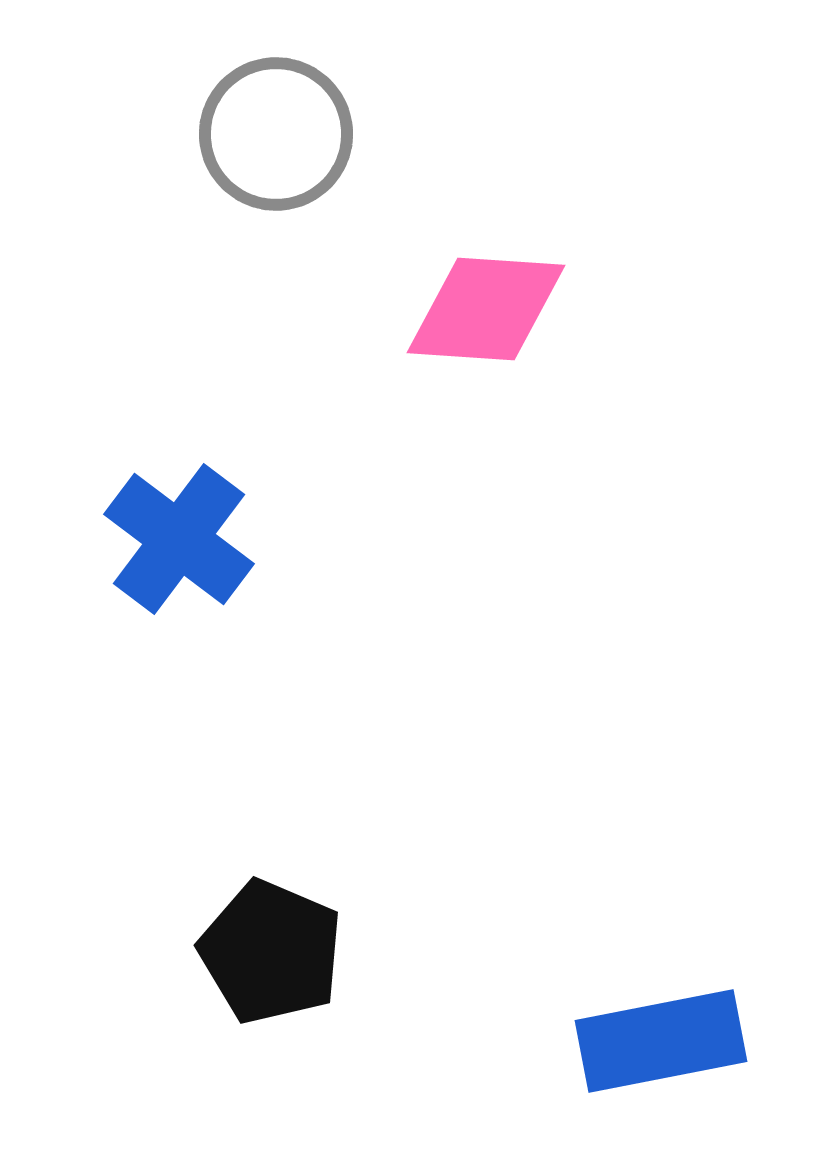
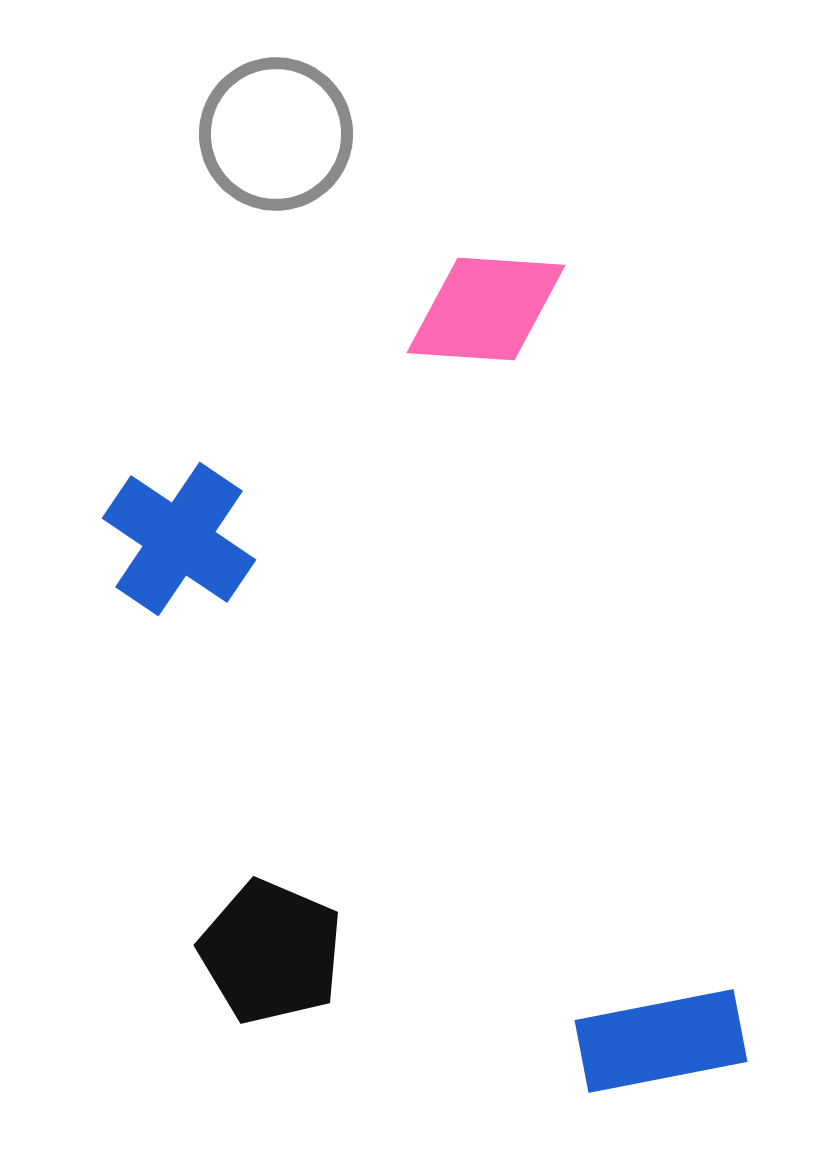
blue cross: rotated 3 degrees counterclockwise
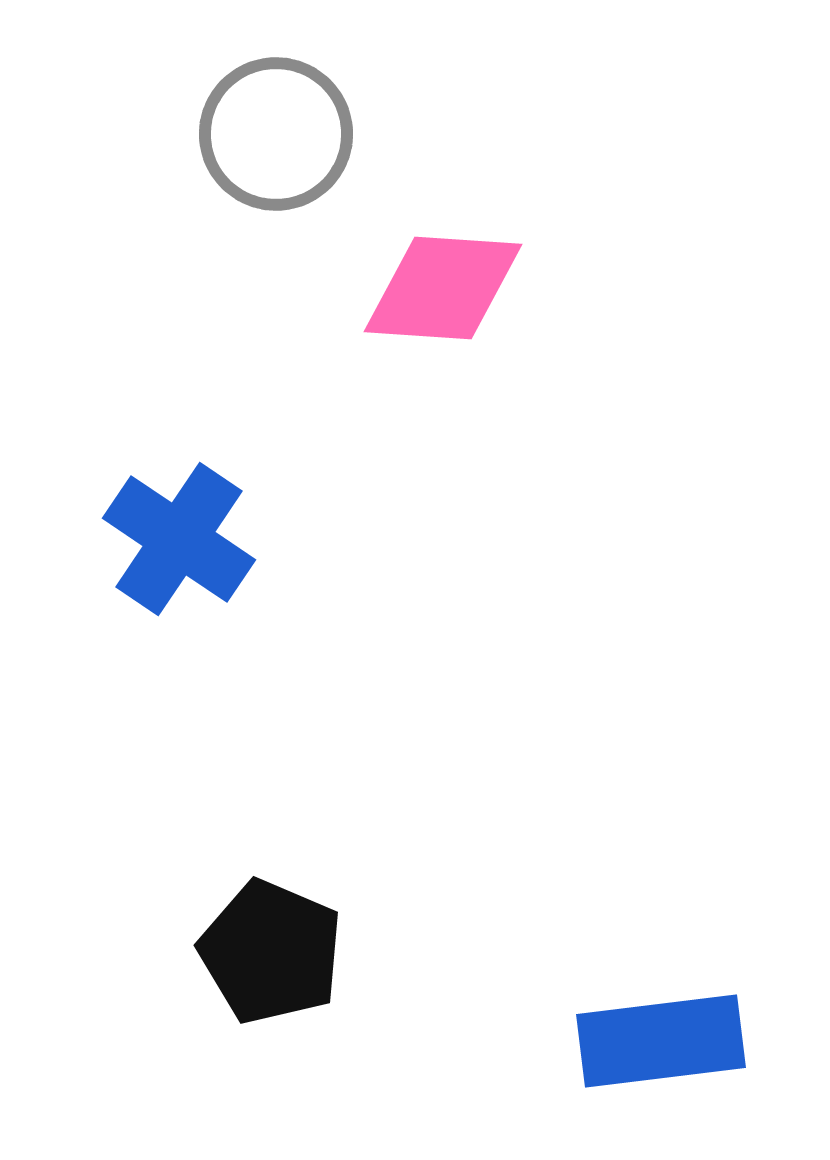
pink diamond: moved 43 px left, 21 px up
blue rectangle: rotated 4 degrees clockwise
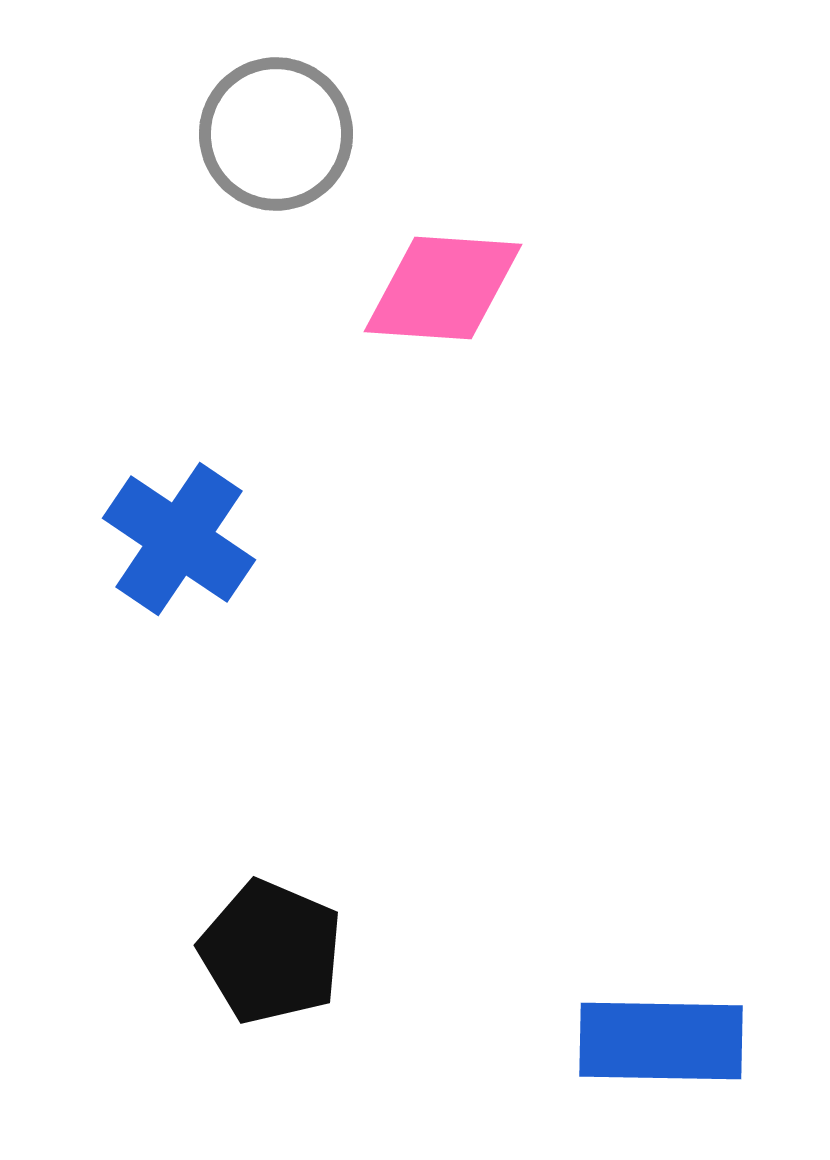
blue rectangle: rotated 8 degrees clockwise
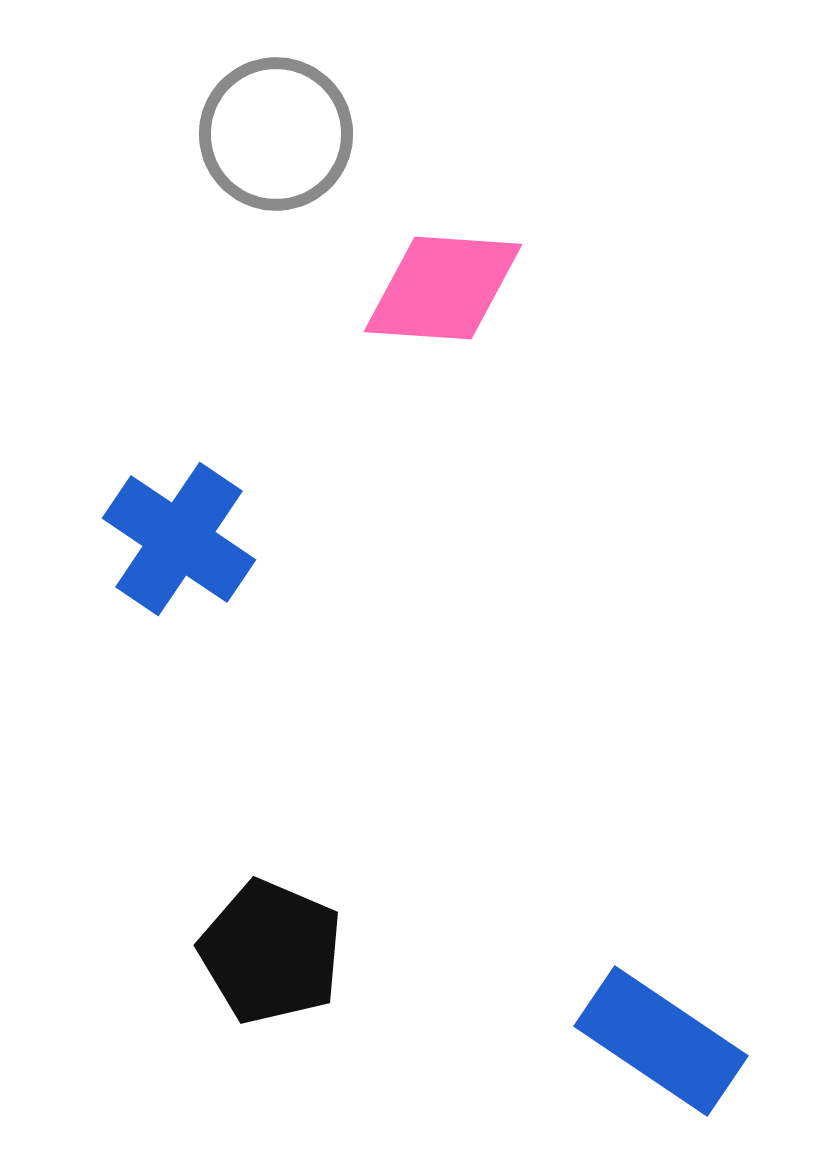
blue rectangle: rotated 33 degrees clockwise
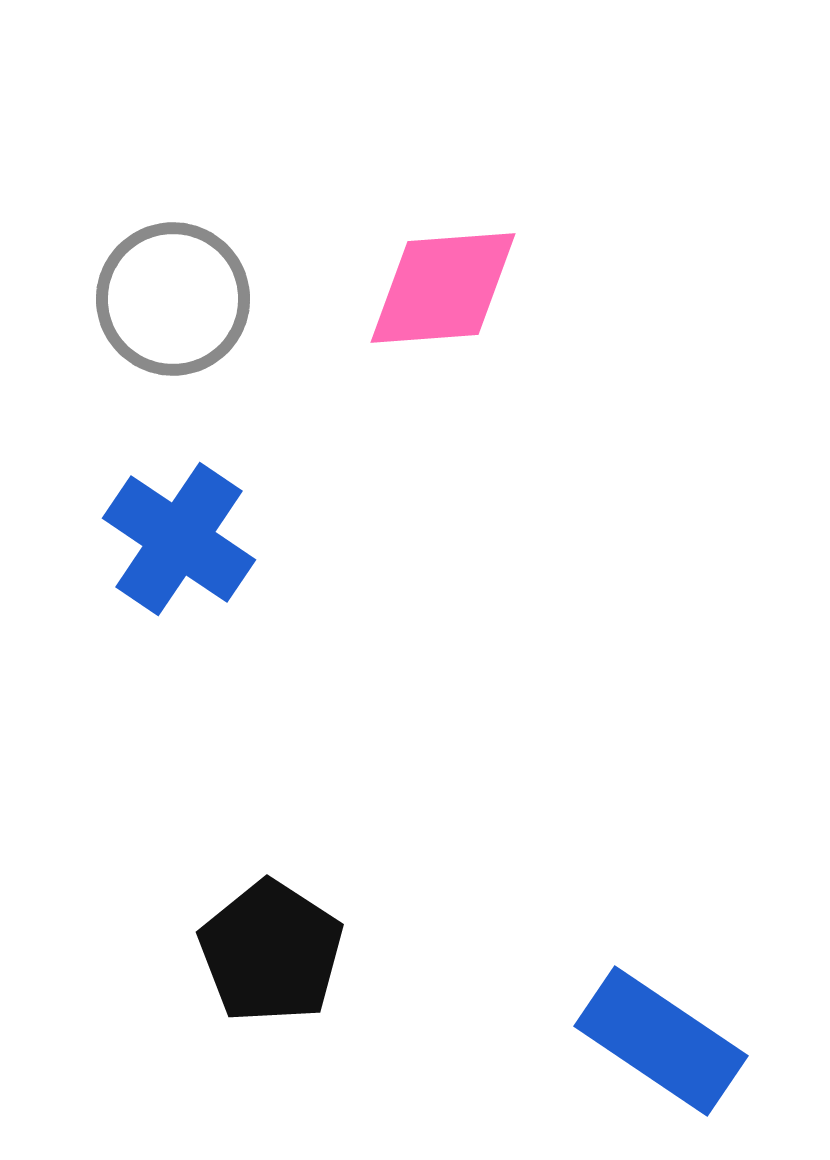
gray circle: moved 103 px left, 165 px down
pink diamond: rotated 8 degrees counterclockwise
black pentagon: rotated 10 degrees clockwise
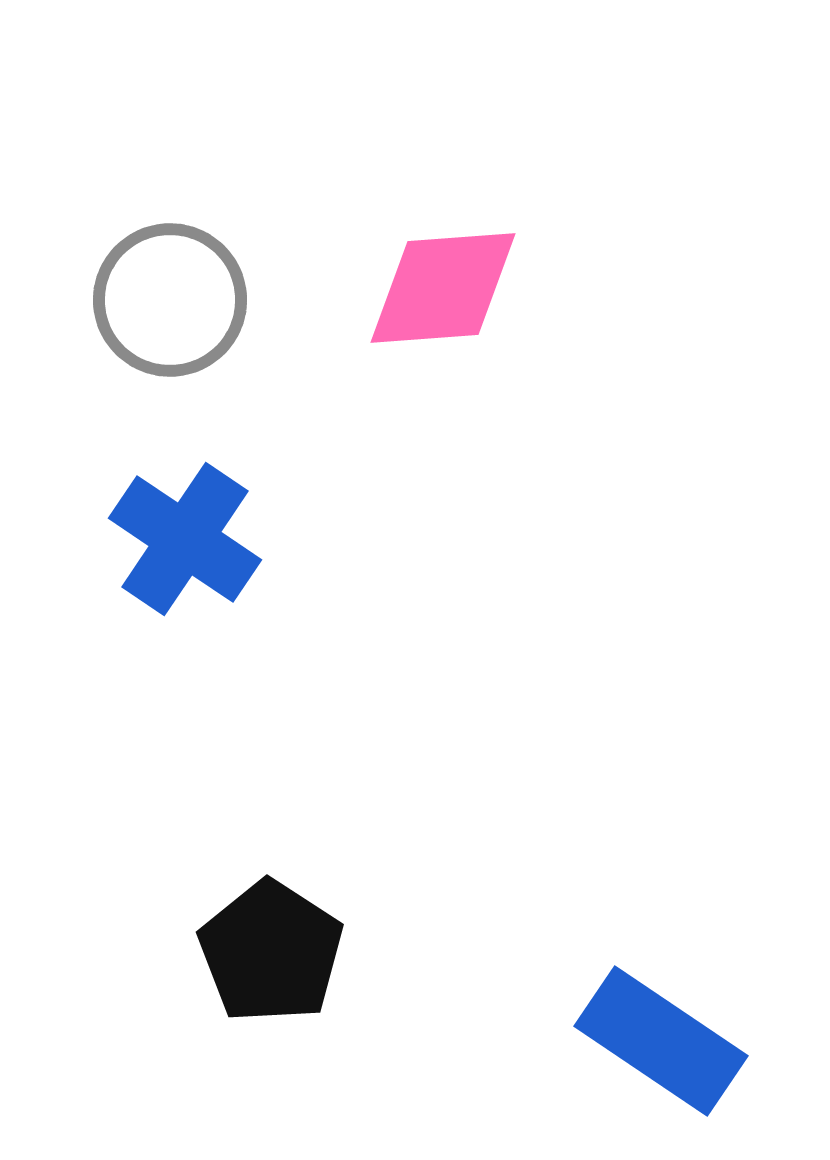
gray circle: moved 3 px left, 1 px down
blue cross: moved 6 px right
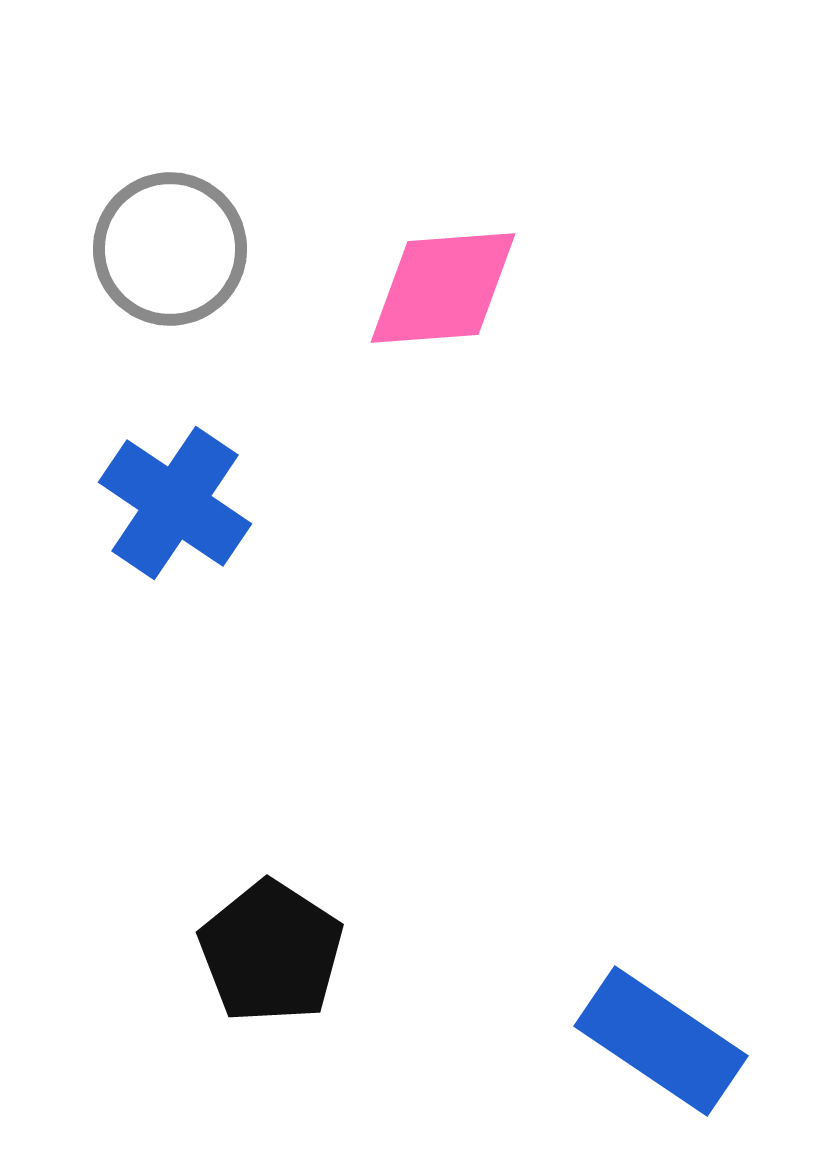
gray circle: moved 51 px up
blue cross: moved 10 px left, 36 px up
